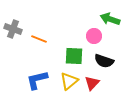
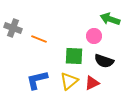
gray cross: moved 1 px up
red triangle: rotated 21 degrees clockwise
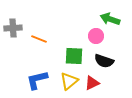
gray cross: rotated 24 degrees counterclockwise
pink circle: moved 2 px right
